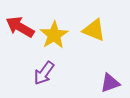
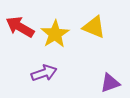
yellow triangle: moved 3 px up
yellow star: moved 1 px right, 1 px up
purple arrow: rotated 145 degrees counterclockwise
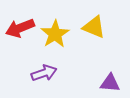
red arrow: moved 1 px down; rotated 52 degrees counterclockwise
purple triangle: rotated 25 degrees clockwise
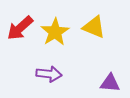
red arrow: rotated 20 degrees counterclockwise
yellow star: moved 2 px up
purple arrow: moved 5 px right, 1 px down; rotated 25 degrees clockwise
